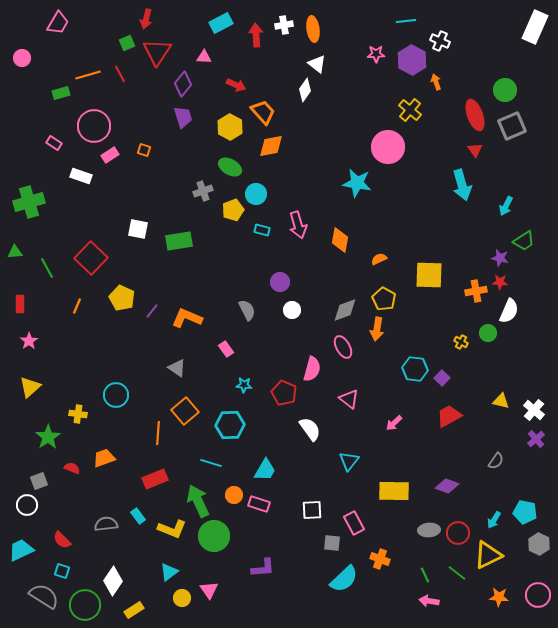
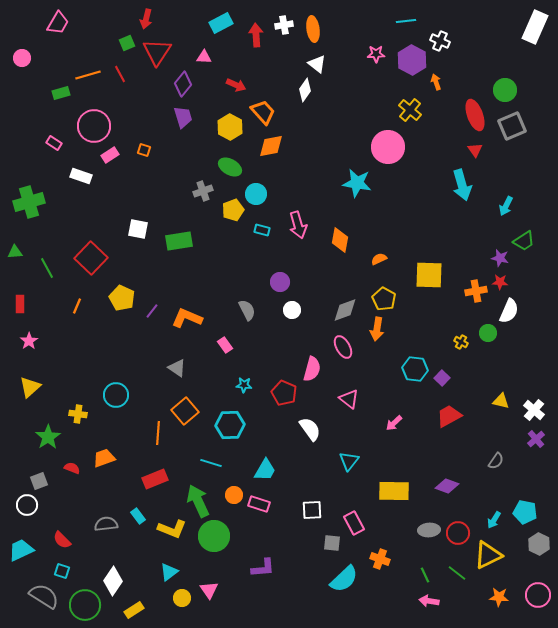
pink rectangle at (226, 349): moved 1 px left, 4 px up
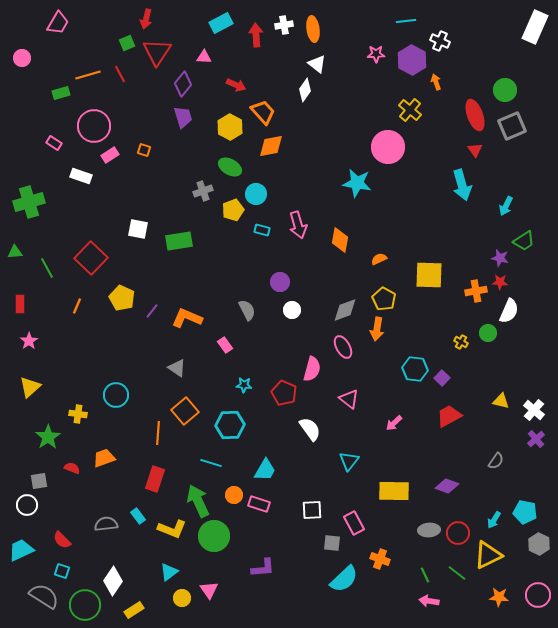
red rectangle at (155, 479): rotated 50 degrees counterclockwise
gray square at (39, 481): rotated 12 degrees clockwise
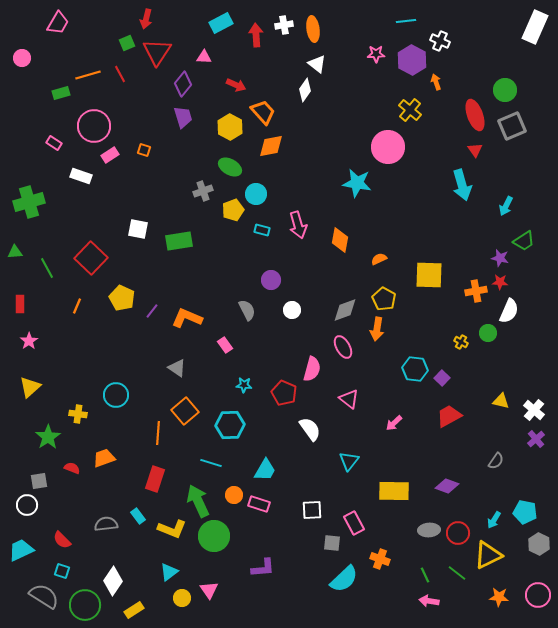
purple circle at (280, 282): moved 9 px left, 2 px up
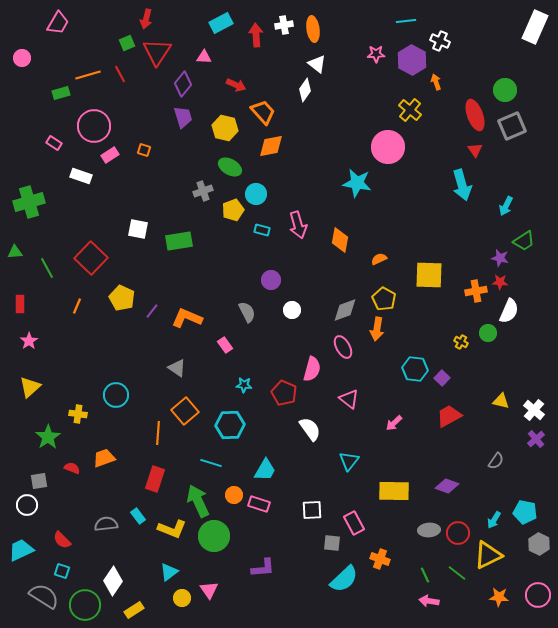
yellow hexagon at (230, 127): moved 5 px left, 1 px down; rotated 15 degrees counterclockwise
gray semicircle at (247, 310): moved 2 px down
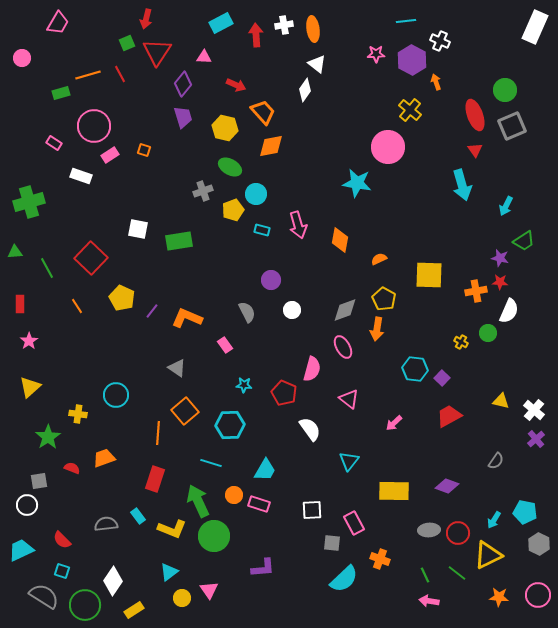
orange line at (77, 306): rotated 56 degrees counterclockwise
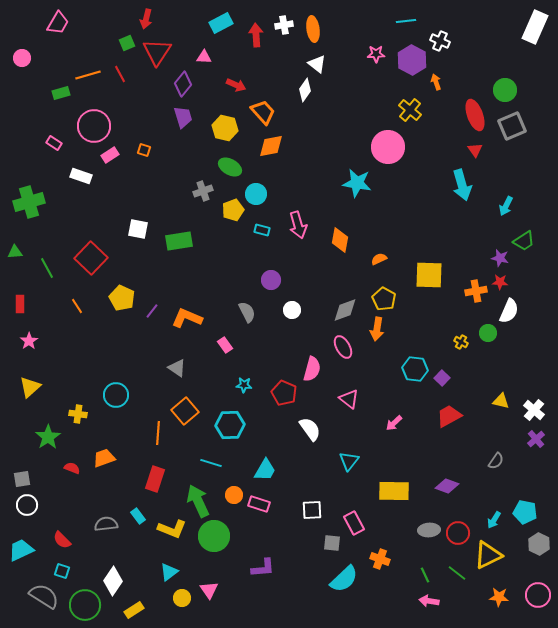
gray square at (39, 481): moved 17 px left, 2 px up
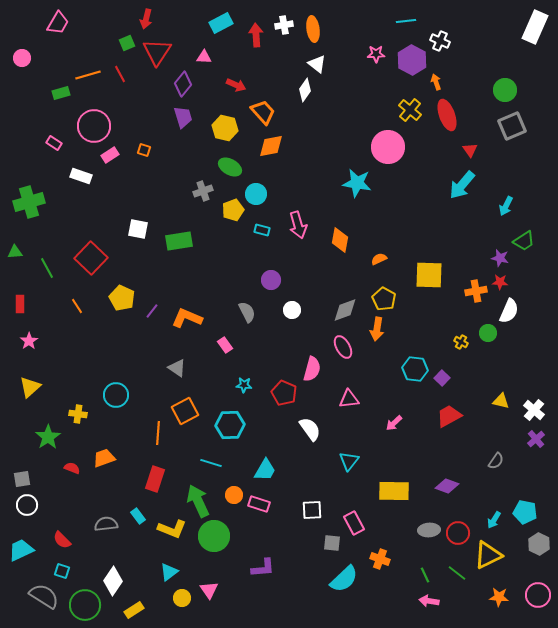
red ellipse at (475, 115): moved 28 px left
red triangle at (475, 150): moved 5 px left
cyan arrow at (462, 185): rotated 56 degrees clockwise
pink triangle at (349, 399): rotated 45 degrees counterclockwise
orange square at (185, 411): rotated 12 degrees clockwise
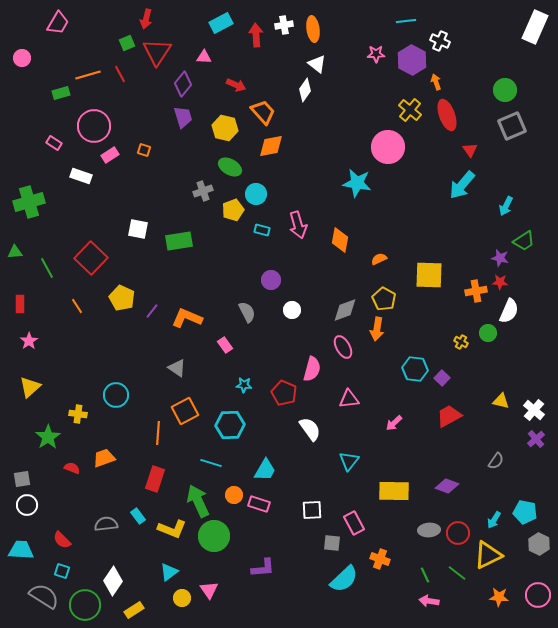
cyan trapezoid at (21, 550): rotated 28 degrees clockwise
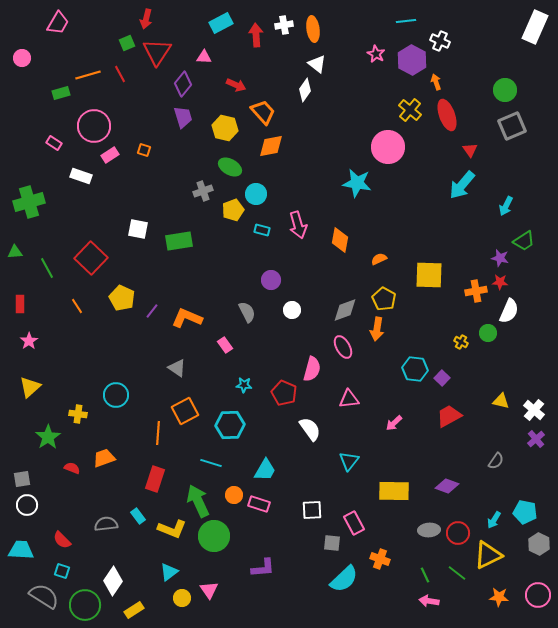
pink star at (376, 54): rotated 30 degrees clockwise
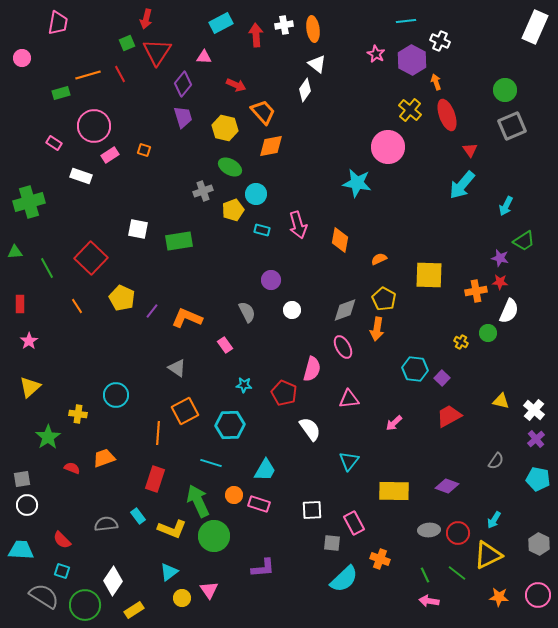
pink trapezoid at (58, 23): rotated 20 degrees counterclockwise
cyan pentagon at (525, 512): moved 13 px right, 33 px up
